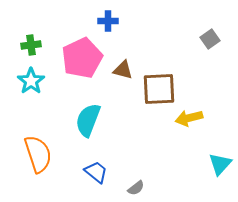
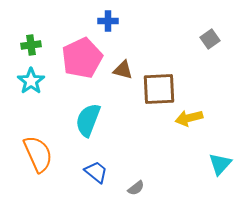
orange semicircle: rotated 6 degrees counterclockwise
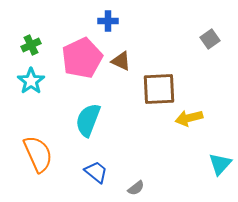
green cross: rotated 18 degrees counterclockwise
brown triangle: moved 2 px left, 9 px up; rotated 10 degrees clockwise
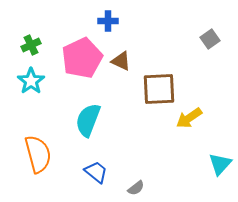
yellow arrow: rotated 20 degrees counterclockwise
orange semicircle: rotated 9 degrees clockwise
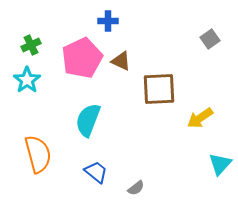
cyan star: moved 4 px left, 1 px up
yellow arrow: moved 11 px right
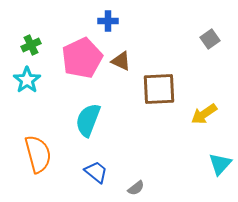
yellow arrow: moved 4 px right, 4 px up
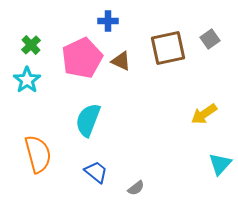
green cross: rotated 18 degrees counterclockwise
brown square: moved 9 px right, 41 px up; rotated 9 degrees counterclockwise
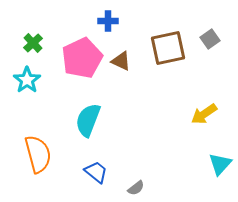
green cross: moved 2 px right, 2 px up
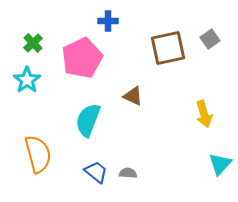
brown triangle: moved 12 px right, 35 px down
yellow arrow: rotated 72 degrees counterclockwise
gray semicircle: moved 8 px left, 15 px up; rotated 138 degrees counterclockwise
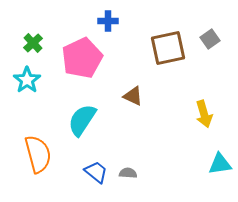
cyan semicircle: moved 6 px left; rotated 12 degrees clockwise
cyan triangle: rotated 40 degrees clockwise
